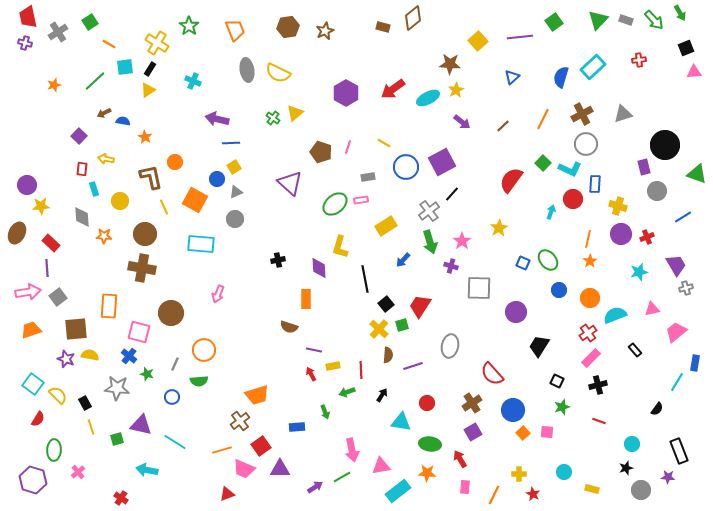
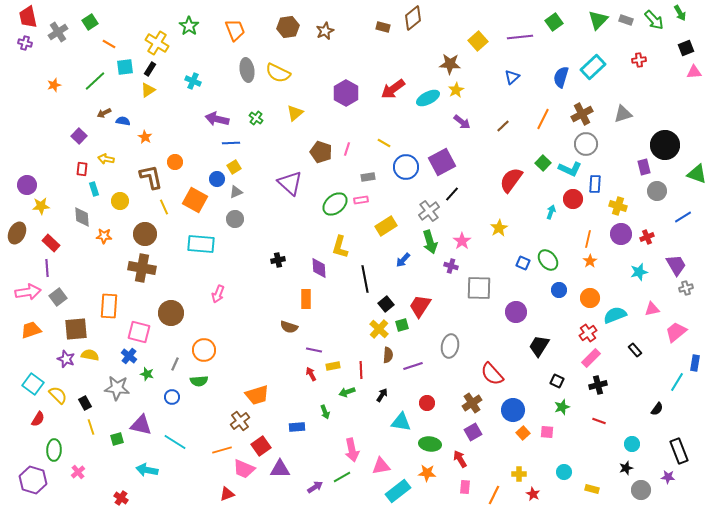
green cross at (273, 118): moved 17 px left
pink line at (348, 147): moved 1 px left, 2 px down
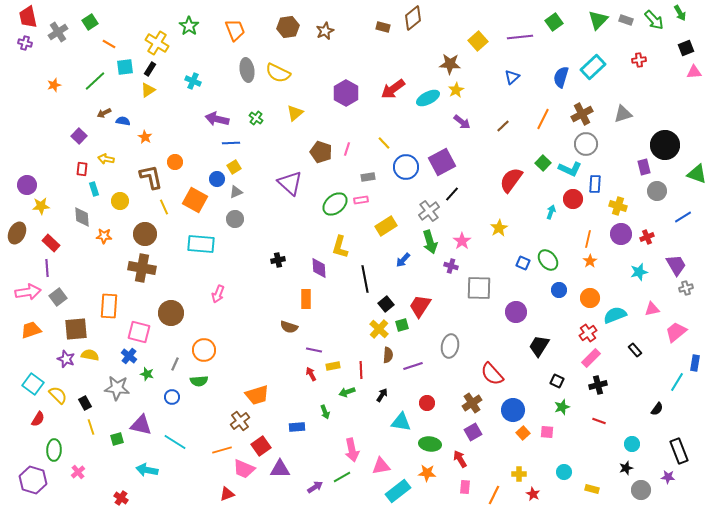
yellow line at (384, 143): rotated 16 degrees clockwise
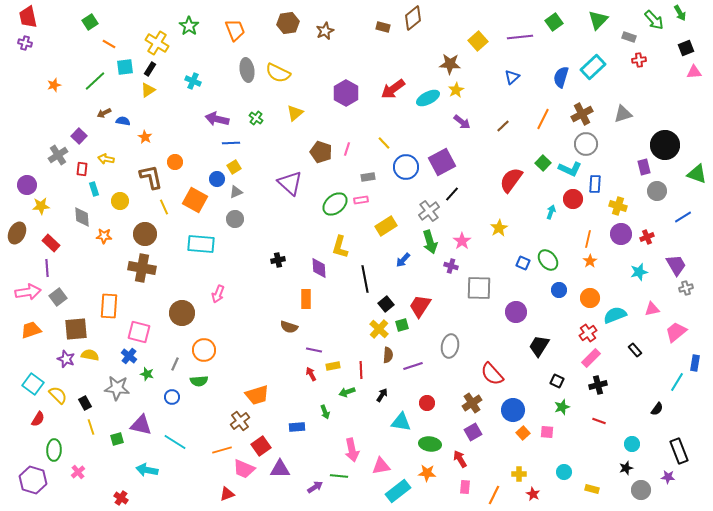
gray rectangle at (626, 20): moved 3 px right, 17 px down
brown hexagon at (288, 27): moved 4 px up
gray cross at (58, 32): moved 123 px down
brown circle at (171, 313): moved 11 px right
green line at (342, 477): moved 3 px left, 1 px up; rotated 36 degrees clockwise
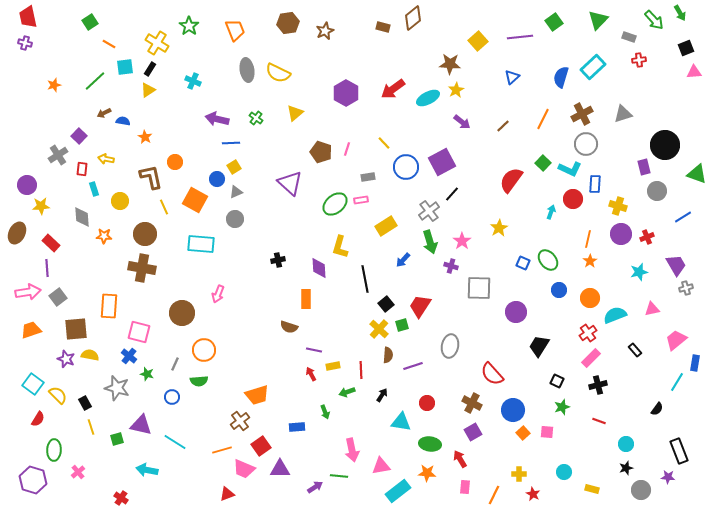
pink trapezoid at (676, 332): moved 8 px down
gray star at (117, 388): rotated 10 degrees clockwise
brown cross at (472, 403): rotated 30 degrees counterclockwise
cyan circle at (632, 444): moved 6 px left
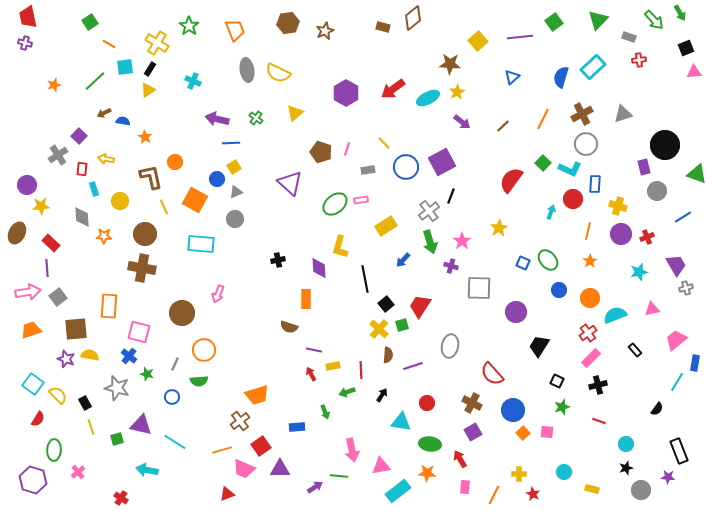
yellow star at (456, 90): moved 1 px right, 2 px down
gray rectangle at (368, 177): moved 7 px up
black line at (452, 194): moved 1 px left, 2 px down; rotated 21 degrees counterclockwise
orange line at (588, 239): moved 8 px up
